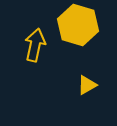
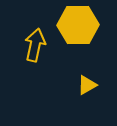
yellow hexagon: rotated 18 degrees counterclockwise
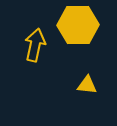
yellow triangle: rotated 35 degrees clockwise
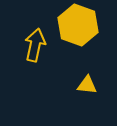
yellow hexagon: rotated 21 degrees clockwise
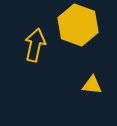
yellow triangle: moved 5 px right
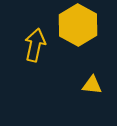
yellow hexagon: rotated 9 degrees clockwise
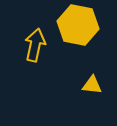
yellow hexagon: rotated 18 degrees counterclockwise
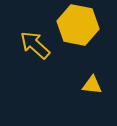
yellow arrow: rotated 60 degrees counterclockwise
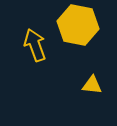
yellow arrow: rotated 28 degrees clockwise
